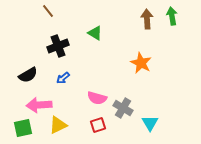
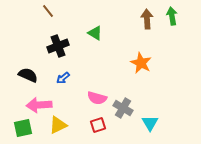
black semicircle: rotated 126 degrees counterclockwise
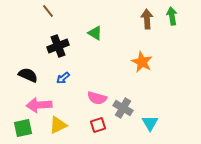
orange star: moved 1 px right, 1 px up
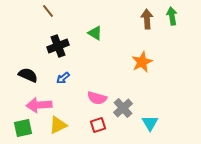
orange star: rotated 20 degrees clockwise
gray cross: rotated 18 degrees clockwise
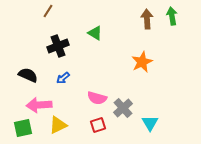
brown line: rotated 72 degrees clockwise
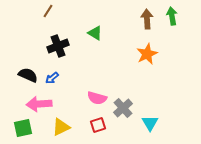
orange star: moved 5 px right, 8 px up
blue arrow: moved 11 px left
pink arrow: moved 1 px up
yellow triangle: moved 3 px right, 2 px down
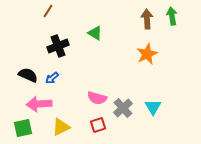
cyan triangle: moved 3 px right, 16 px up
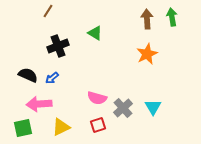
green arrow: moved 1 px down
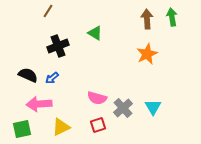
green square: moved 1 px left, 1 px down
